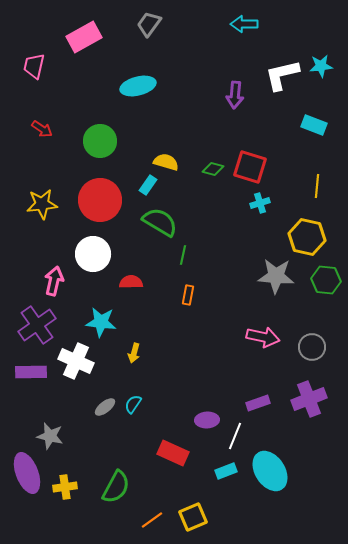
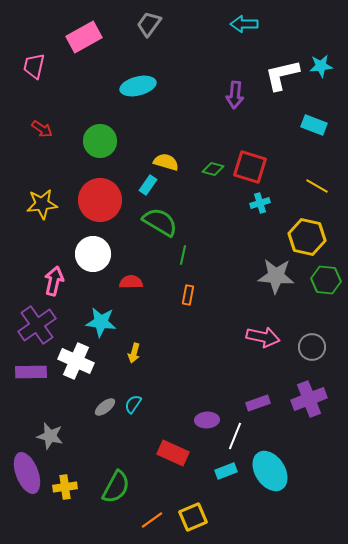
yellow line at (317, 186): rotated 65 degrees counterclockwise
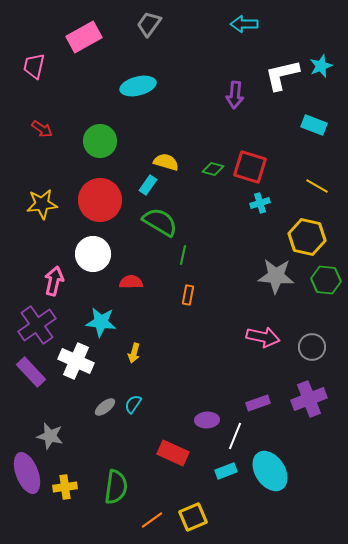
cyan star at (321, 66): rotated 15 degrees counterclockwise
purple rectangle at (31, 372): rotated 48 degrees clockwise
green semicircle at (116, 487): rotated 20 degrees counterclockwise
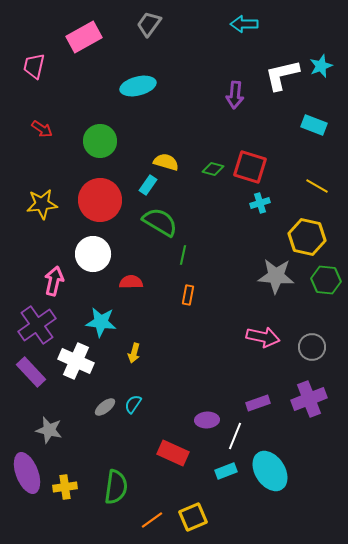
gray star at (50, 436): moved 1 px left, 6 px up
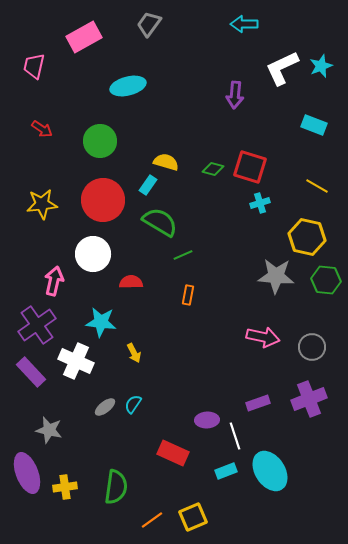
white L-shape at (282, 75): moved 7 px up; rotated 12 degrees counterclockwise
cyan ellipse at (138, 86): moved 10 px left
red circle at (100, 200): moved 3 px right
green line at (183, 255): rotated 54 degrees clockwise
yellow arrow at (134, 353): rotated 42 degrees counterclockwise
white line at (235, 436): rotated 40 degrees counterclockwise
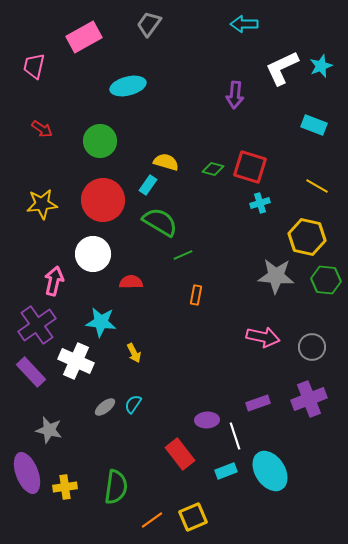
orange rectangle at (188, 295): moved 8 px right
red rectangle at (173, 453): moved 7 px right, 1 px down; rotated 28 degrees clockwise
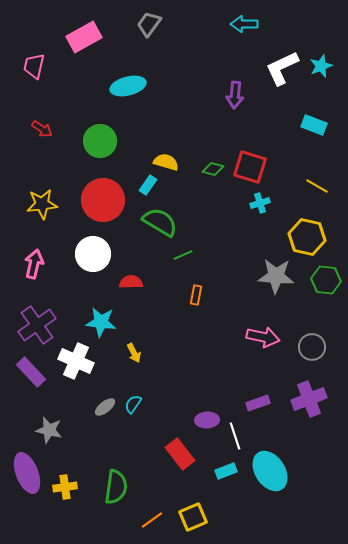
pink arrow at (54, 281): moved 20 px left, 17 px up
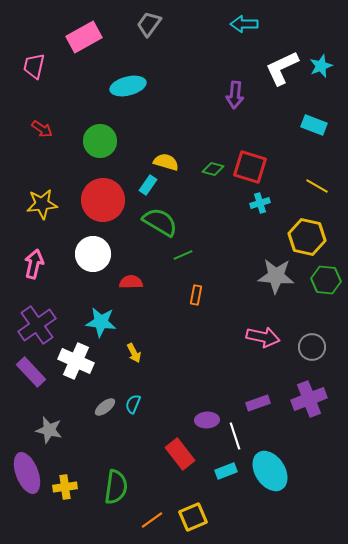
cyan semicircle at (133, 404): rotated 12 degrees counterclockwise
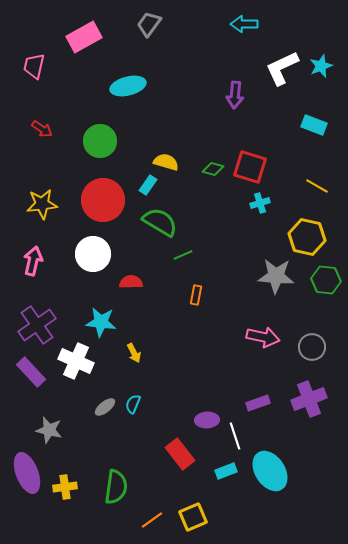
pink arrow at (34, 264): moved 1 px left, 3 px up
